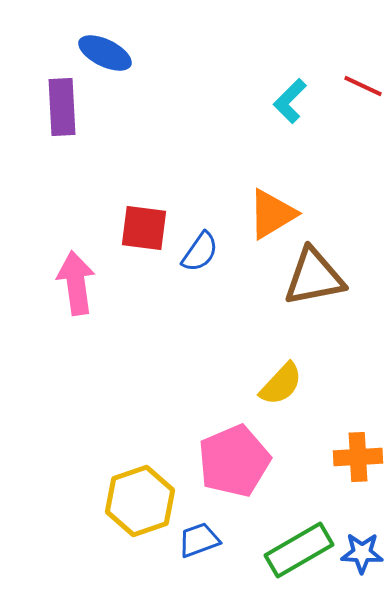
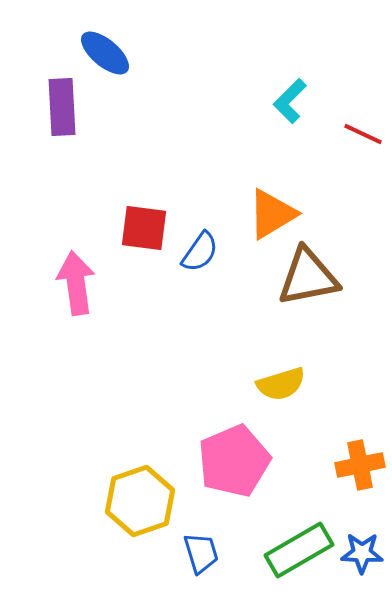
blue ellipse: rotated 14 degrees clockwise
red line: moved 48 px down
brown triangle: moved 6 px left
yellow semicircle: rotated 30 degrees clockwise
orange cross: moved 2 px right, 8 px down; rotated 9 degrees counterclockwise
blue trapezoid: moved 2 px right, 13 px down; rotated 93 degrees clockwise
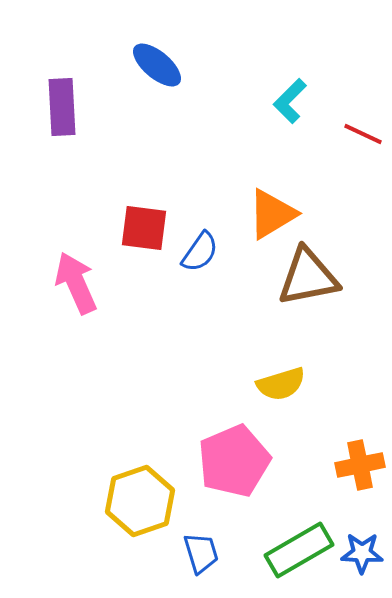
blue ellipse: moved 52 px right, 12 px down
pink arrow: rotated 16 degrees counterclockwise
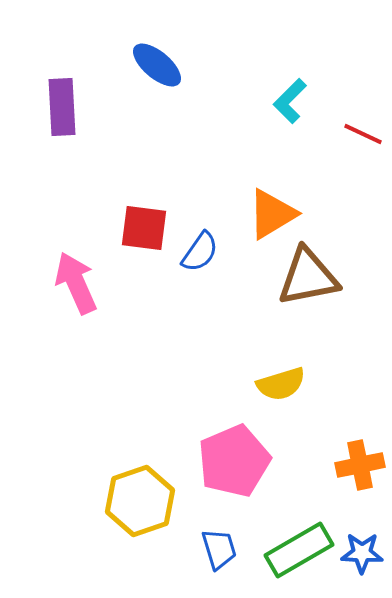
blue trapezoid: moved 18 px right, 4 px up
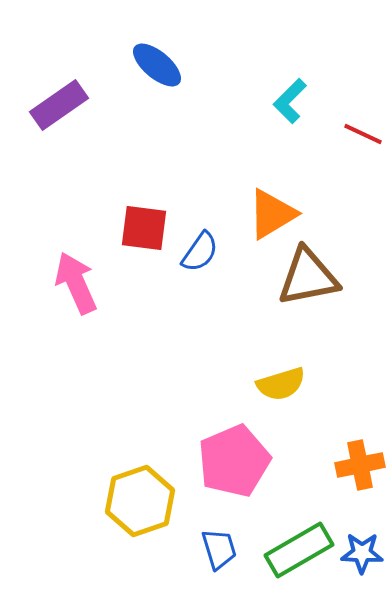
purple rectangle: moved 3 px left, 2 px up; rotated 58 degrees clockwise
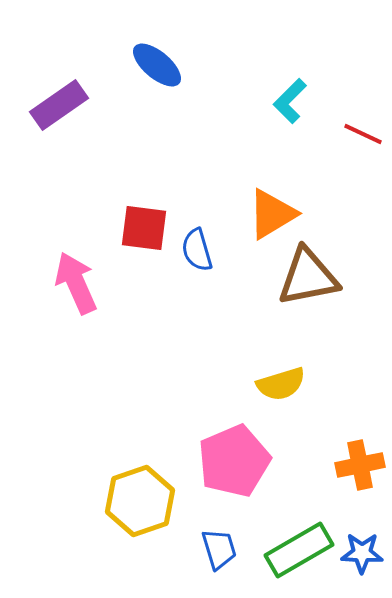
blue semicircle: moved 3 px left, 2 px up; rotated 129 degrees clockwise
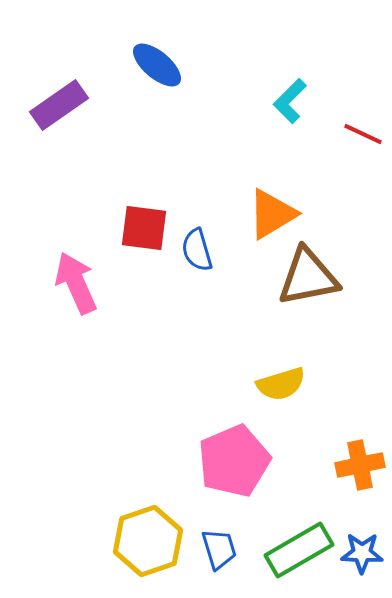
yellow hexagon: moved 8 px right, 40 px down
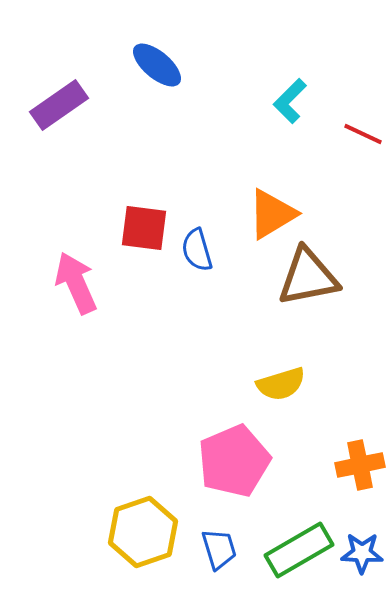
yellow hexagon: moved 5 px left, 9 px up
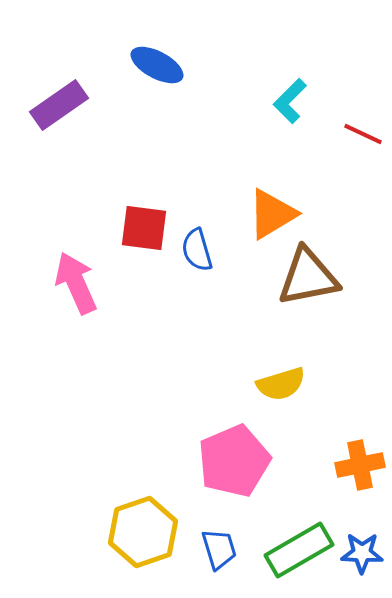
blue ellipse: rotated 12 degrees counterclockwise
